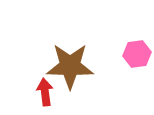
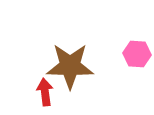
pink hexagon: rotated 12 degrees clockwise
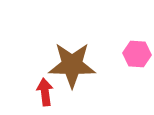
brown star: moved 2 px right, 1 px up
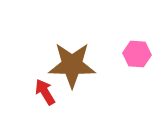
red arrow: rotated 24 degrees counterclockwise
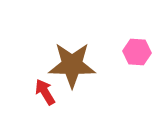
pink hexagon: moved 2 px up
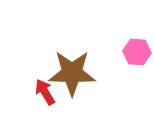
brown star: moved 8 px down
